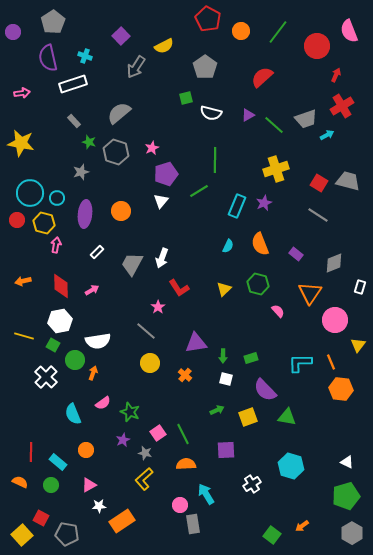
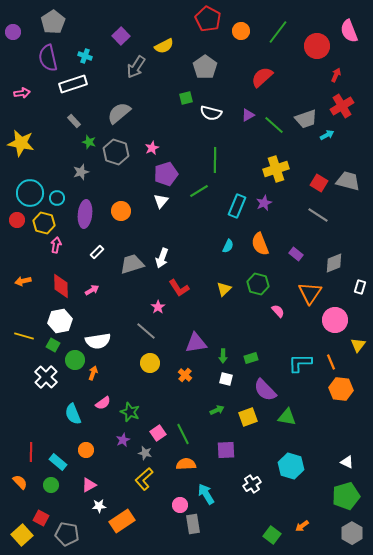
gray trapezoid at (132, 264): rotated 45 degrees clockwise
orange semicircle at (20, 482): rotated 21 degrees clockwise
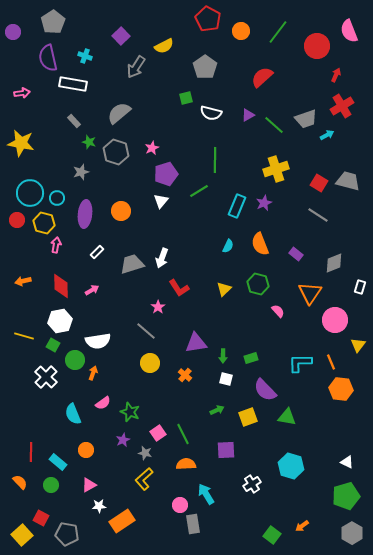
white rectangle at (73, 84): rotated 28 degrees clockwise
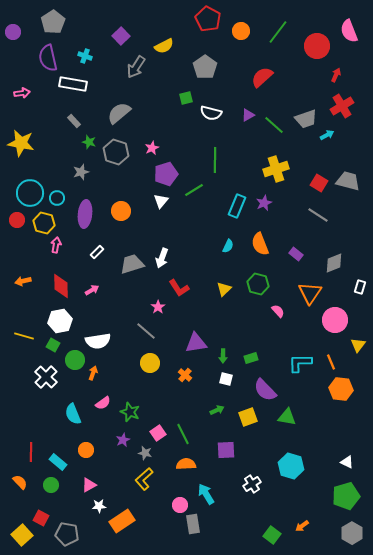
green line at (199, 191): moved 5 px left, 1 px up
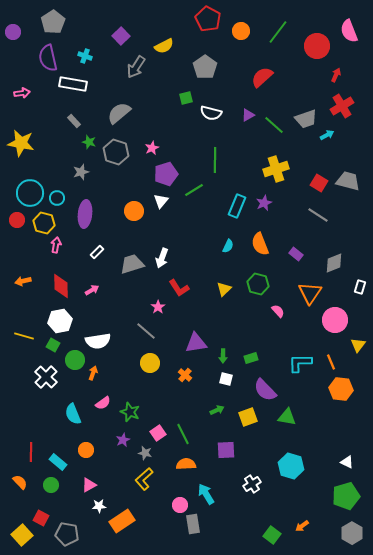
orange circle at (121, 211): moved 13 px right
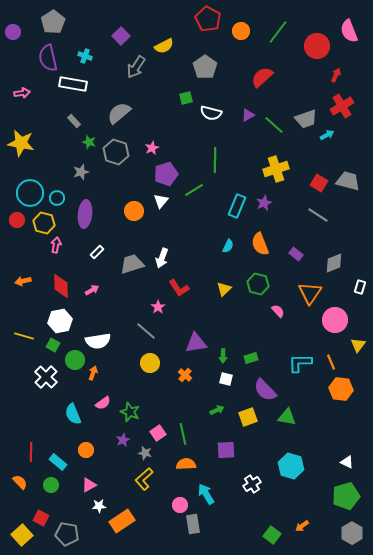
green line at (183, 434): rotated 15 degrees clockwise
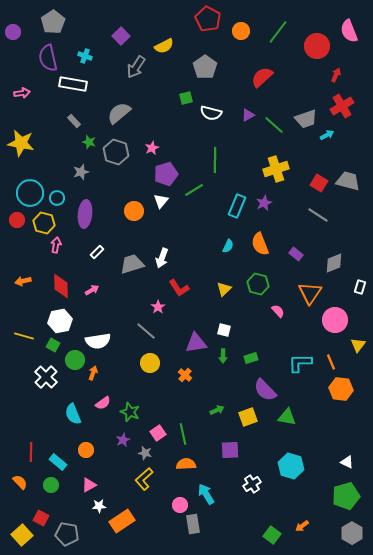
white square at (226, 379): moved 2 px left, 49 px up
purple square at (226, 450): moved 4 px right
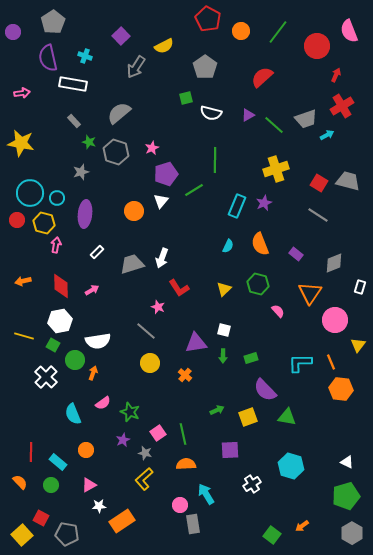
pink star at (158, 307): rotated 16 degrees counterclockwise
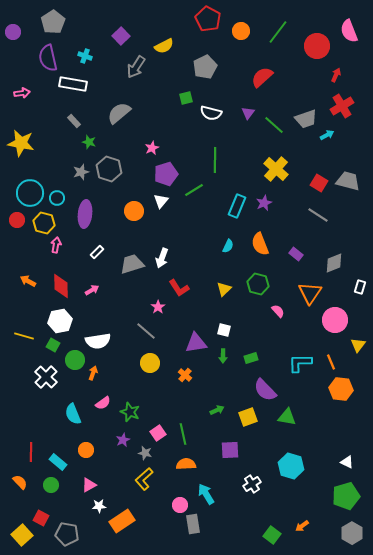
gray pentagon at (205, 67): rotated 10 degrees clockwise
purple triangle at (248, 115): moved 2 px up; rotated 24 degrees counterclockwise
gray hexagon at (116, 152): moved 7 px left, 17 px down
yellow cross at (276, 169): rotated 30 degrees counterclockwise
orange arrow at (23, 281): moved 5 px right; rotated 42 degrees clockwise
pink star at (158, 307): rotated 16 degrees clockwise
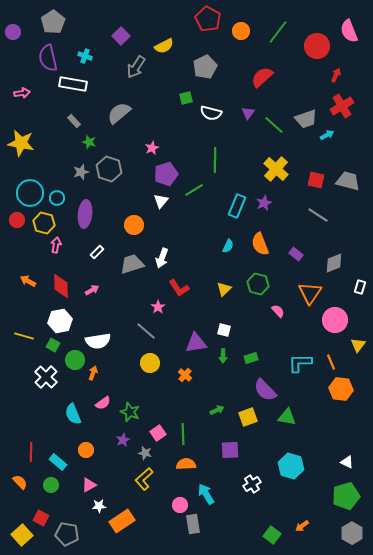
red square at (319, 183): moved 3 px left, 3 px up; rotated 18 degrees counterclockwise
orange circle at (134, 211): moved 14 px down
green line at (183, 434): rotated 10 degrees clockwise
